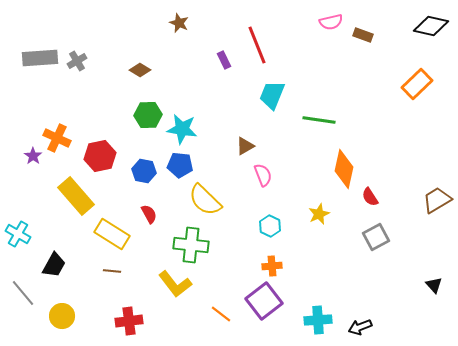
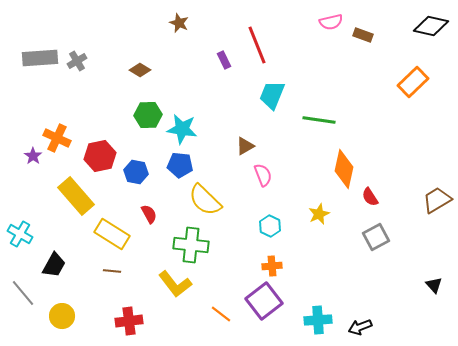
orange rectangle at (417, 84): moved 4 px left, 2 px up
blue hexagon at (144, 171): moved 8 px left, 1 px down
cyan cross at (18, 234): moved 2 px right
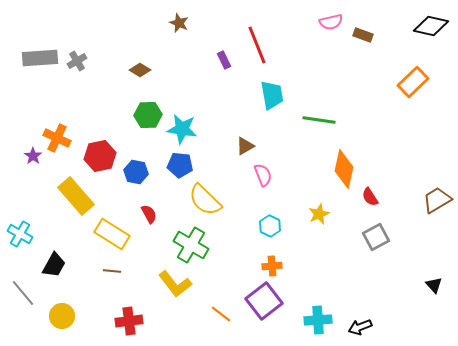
cyan trapezoid at (272, 95): rotated 148 degrees clockwise
green cross at (191, 245): rotated 24 degrees clockwise
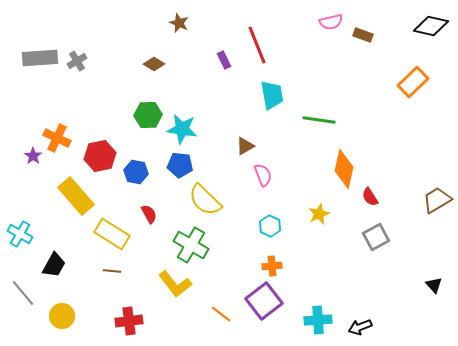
brown diamond at (140, 70): moved 14 px right, 6 px up
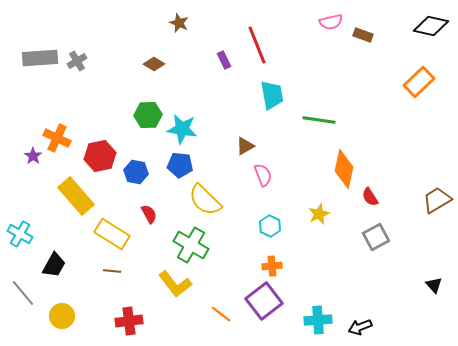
orange rectangle at (413, 82): moved 6 px right
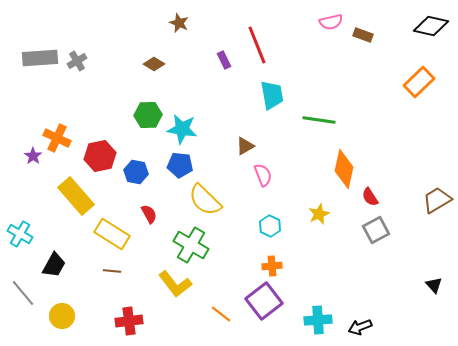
gray square at (376, 237): moved 7 px up
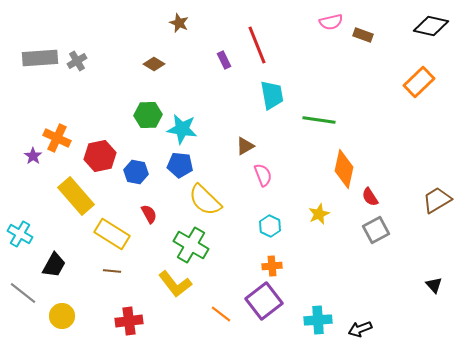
gray line at (23, 293): rotated 12 degrees counterclockwise
black arrow at (360, 327): moved 2 px down
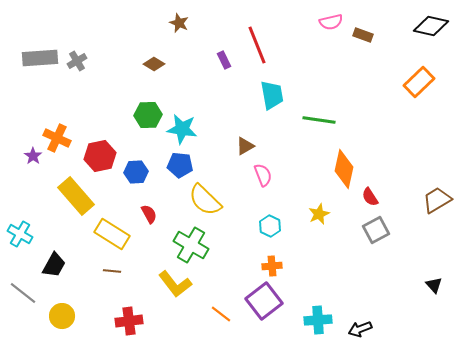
blue hexagon at (136, 172): rotated 15 degrees counterclockwise
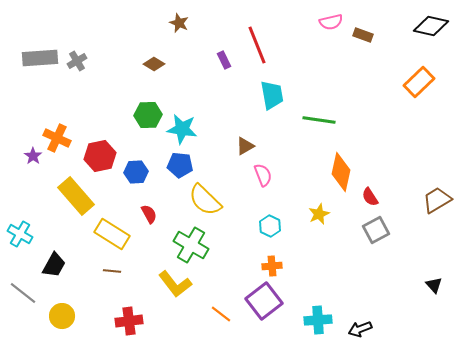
orange diamond at (344, 169): moved 3 px left, 3 px down
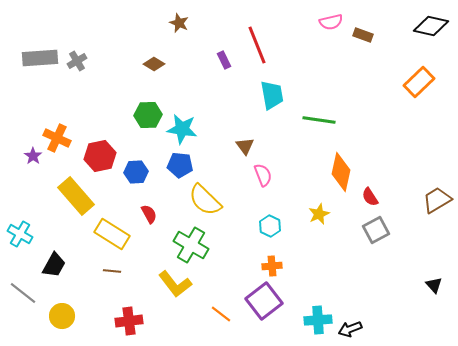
brown triangle at (245, 146): rotated 36 degrees counterclockwise
black arrow at (360, 329): moved 10 px left
